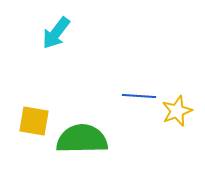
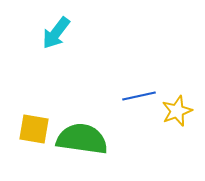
blue line: rotated 16 degrees counterclockwise
yellow square: moved 8 px down
green semicircle: rotated 9 degrees clockwise
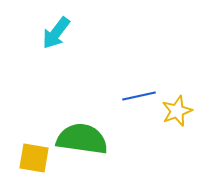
yellow square: moved 29 px down
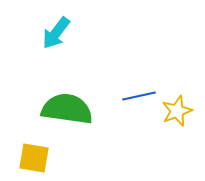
green semicircle: moved 15 px left, 30 px up
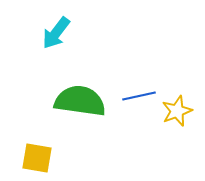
green semicircle: moved 13 px right, 8 px up
yellow square: moved 3 px right
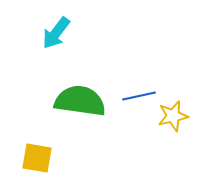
yellow star: moved 4 px left, 5 px down; rotated 8 degrees clockwise
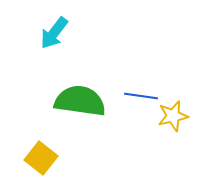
cyan arrow: moved 2 px left
blue line: moved 2 px right; rotated 20 degrees clockwise
yellow square: moved 4 px right; rotated 28 degrees clockwise
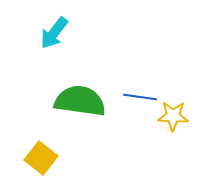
blue line: moved 1 px left, 1 px down
yellow star: rotated 16 degrees clockwise
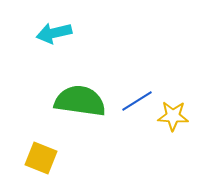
cyan arrow: rotated 40 degrees clockwise
blue line: moved 3 px left, 4 px down; rotated 40 degrees counterclockwise
yellow square: rotated 16 degrees counterclockwise
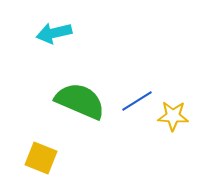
green semicircle: rotated 15 degrees clockwise
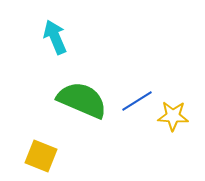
cyan arrow: moved 1 px right, 4 px down; rotated 80 degrees clockwise
green semicircle: moved 2 px right, 1 px up
yellow square: moved 2 px up
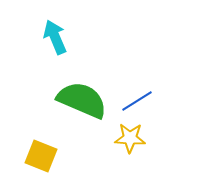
yellow star: moved 43 px left, 22 px down
